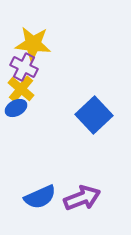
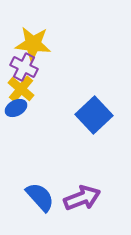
blue semicircle: rotated 108 degrees counterclockwise
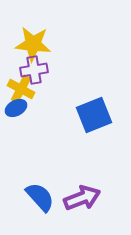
purple cross: moved 10 px right, 3 px down; rotated 36 degrees counterclockwise
yellow cross: rotated 12 degrees counterclockwise
blue square: rotated 21 degrees clockwise
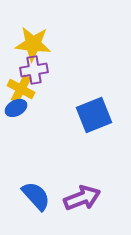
blue semicircle: moved 4 px left, 1 px up
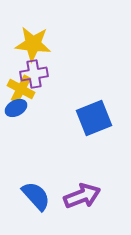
purple cross: moved 4 px down
blue square: moved 3 px down
purple arrow: moved 2 px up
